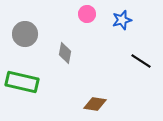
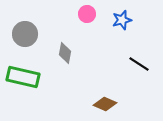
black line: moved 2 px left, 3 px down
green rectangle: moved 1 px right, 5 px up
brown diamond: moved 10 px right; rotated 15 degrees clockwise
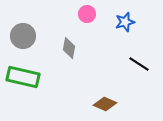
blue star: moved 3 px right, 2 px down
gray circle: moved 2 px left, 2 px down
gray diamond: moved 4 px right, 5 px up
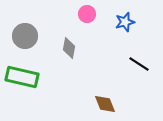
gray circle: moved 2 px right
green rectangle: moved 1 px left
brown diamond: rotated 45 degrees clockwise
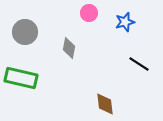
pink circle: moved 2 px right, 1 px up
gray circle: moved 4 px up
green rectangle: moved 1 px left, 1 px down
brown diamond: rotated 15 degrees clockwise
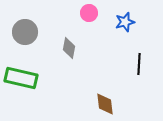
black line: rotated 60 degrees clockwise
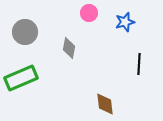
green rectangle: rotated 36 degrees counterclockwise
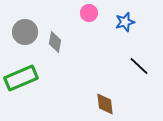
gray diamond: moved 14 px left, 6 px up
black line: moved 2 px down; rotated 50 degrees counterclockwise
